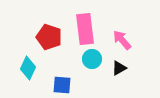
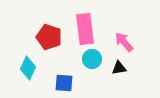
pink arrow: moved 2 px right, 2 px down
black triangle: rotated 21 degrees clockwise
blue square: moved 2 px right, 2 px up
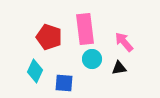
cyan diamond: moved 7 px right, 3 px down
